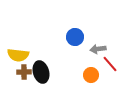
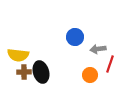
red line: rotated 60 degrees clockwise
orange circle: moved 1 px left
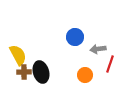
yellow semicircle: rotated 125 degrees counterclockwise
orange circle: moved 5 px left
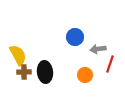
black ellipse: moved 4 px right; rotated 10 degrees clockwise
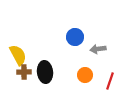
red line: moved 17 px down
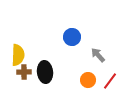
blue circle: moved 3 px left
gray arrow: moved 6 px down; rotated 56 degrees clockwise
yellow semicircle: rotated 30 degrees clockwise
orange circle: moved 3 px right, 5 px down
red line: rotated 18 degrees clockwise
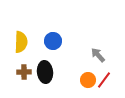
blue circle: moved 19 px left, 4 px down
yellow semicircle: moved 3 px right, 13 px up
red line: moved 6 px left, 1 px up
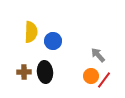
yellow semicircle: moved 10 px right, 10 px up
orange circle: moved 3 px right, 4 px up
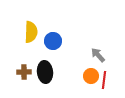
red line: rotated 30 degrees counterclockwise
